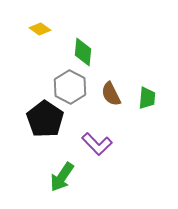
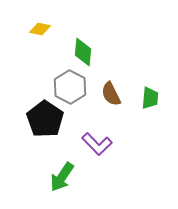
yellow diamond: rotated 25 degrees counterclockwise
green trapezoid: moved 3 px right
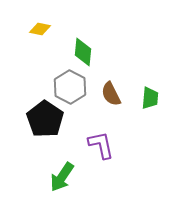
purple L-shape: moved 4 px right, 1 px down; rotated 148 degrees counterclockwise
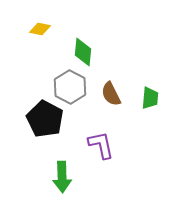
black pentagon: rotated 6 degrees counterclockwise
green arrow: rotated 36 degrees counterclockwise
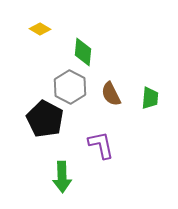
yellow diamond: rotated 20 degrees clockwise
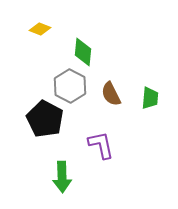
yellow diamond: rotated 10 degrees counterclockwise
gray hexagon: moved 1 px up
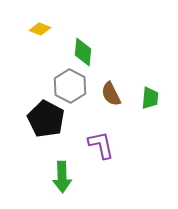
black pentagon: moved 1 px right
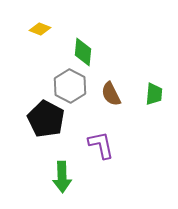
green trapezoid: moved 4 px right, 4 px up
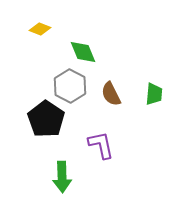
green diamond: rotated 28 degrees counterclockwise
black pentagon: rotated 6 degrees clockwise
